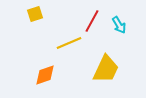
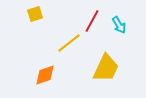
yellow line: rotated 15 degrees counterclockwise
yellow trapezoid: moved 1 px up
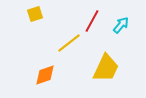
cyan arrow: moved 2 px right; rotated 108 degrees counterclockwise
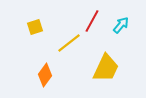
yellow square: moved 13 px down
orange diamond: rotated 35 degrees counterclockwise
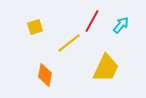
orange diamond: rotated 25 degrees counterclockwise
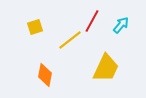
yellow line: moved 1 px right, 3 px up
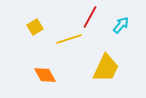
red line: moved 2 px left, 4 px up
yellow square: rotated 14 degrees counterclockwise
yellow line: moved 1 px left, 1 px up; rotated 20 degrees clockwise
orange diamond: rotated 40 degrees counterclockwise
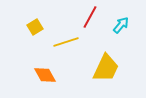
yellow line: moved 3 px left, 3 px down
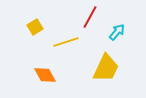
cyan arrow: moved 4 px left, 7 px down
